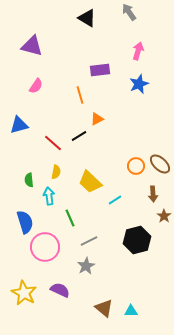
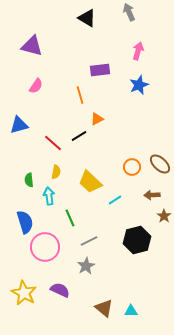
gray arrow: rotated 12 degrees clockwise
blue star: moved 1 px down
orange circle: moved 4 px left, 1 px down
brown arrow: moved 1 px left, 1 px down; rotated 91 degrees clockwise
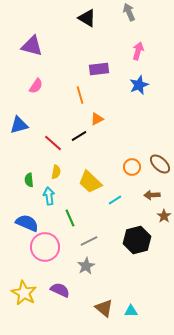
purple rectangle: moved 1 px left, 1 px up
blue semicircle: moved 2 px right, 1 px down; rotated 50 degrees counterclockwise
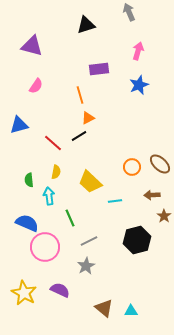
black triangle: moved 1 px left, 7 px down; rotated 48 degrees counterclockwise
orange triangle: moved 9 px left, 1 px up
cyan line: moved 1 px down; rotated 24 degrees clockwise
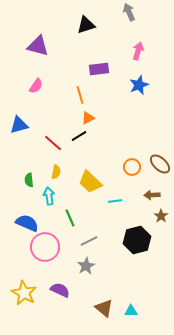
purple triangle: moved 6 px right
brown star: moved 3 px left
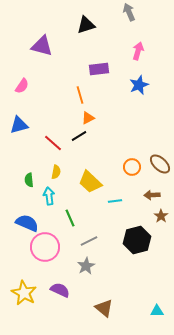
purple triangle: moved 4 px right
pink semicircle: moved 14 px left
cyan triangle: moved 26 px right
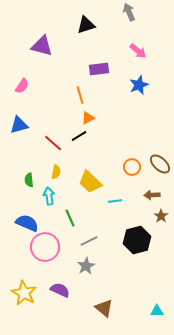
pink arrow: rotated 114 degrees clockwise
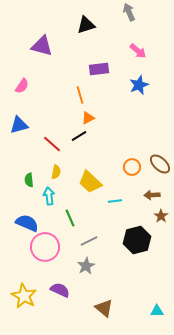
red line: moved 1 px left, 1 px down
yellow star: moved 3 px down
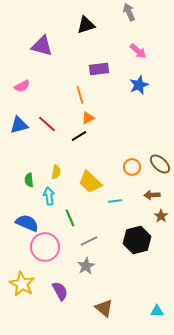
pink semicircle: rotated 28 degrees clockwise
red line: moved 5 px left, 20 px up
purple semicircle: moved 1 px down; rotated 36 degrees clockwise
yellow star: moved 2 px left, 12 px up
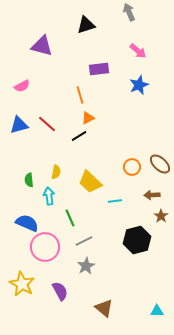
gray line: moved 5 px left
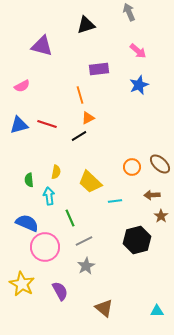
red line: rotated 24 degrees counterclockwise
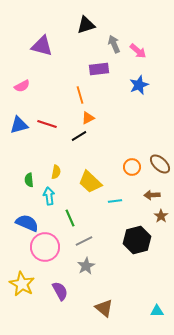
gray arrow: moved 15 px left, 32 px down
